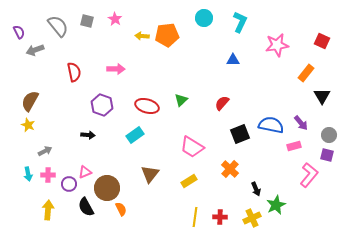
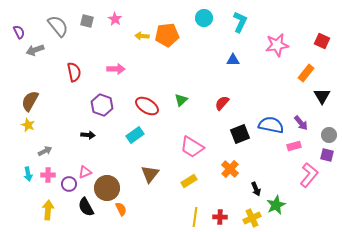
red ellipse at (147, 106): rotated 15 degrees clockwise
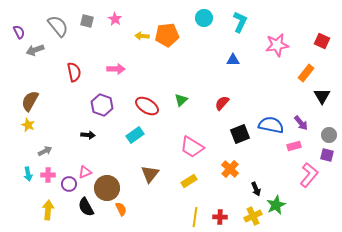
yellow cross at (252, 218): moved 1 px right, 2 px up
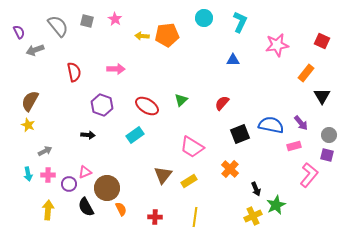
brown triangle at (150, 174): moved 13 px right, 1 px down
red cross at (220, 217): moved 65 px left
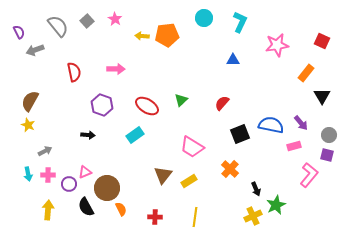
gray square at (87, 21): rotated 32 degrees clockwise
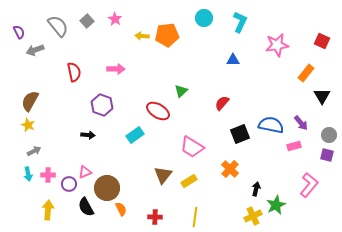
green triangle at (181, 100): moved 9 px up
red ellipse at (147, 106): moved 11 px right, 5 px down
gray arrow at (45, 151): moved 11 px left
pink L-shape at (309, 175): moved 10 px down
black arrow at (256, 189): rotated 144 degrees counterclockwise
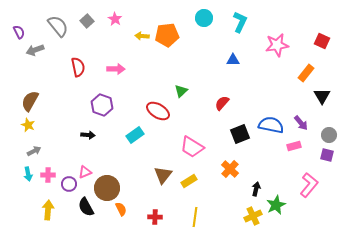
red semicircle at (74, 72): moved 4 px right, 5 px up
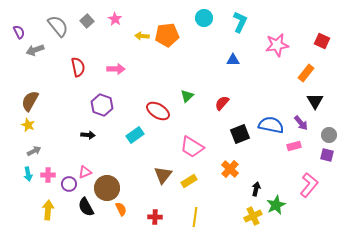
green triangle at (181, 91): moved 6 px right, 5 px down
black triangle at (322, 96): moved 7 px left, 5 px down
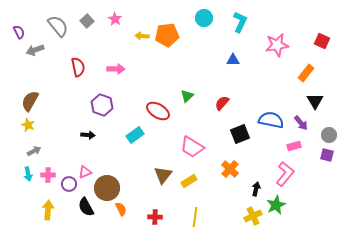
blue semicircle at (271, 125): moved 5 px up
pink L-shape at (309, 185): moved 24 px left, 11 px up
